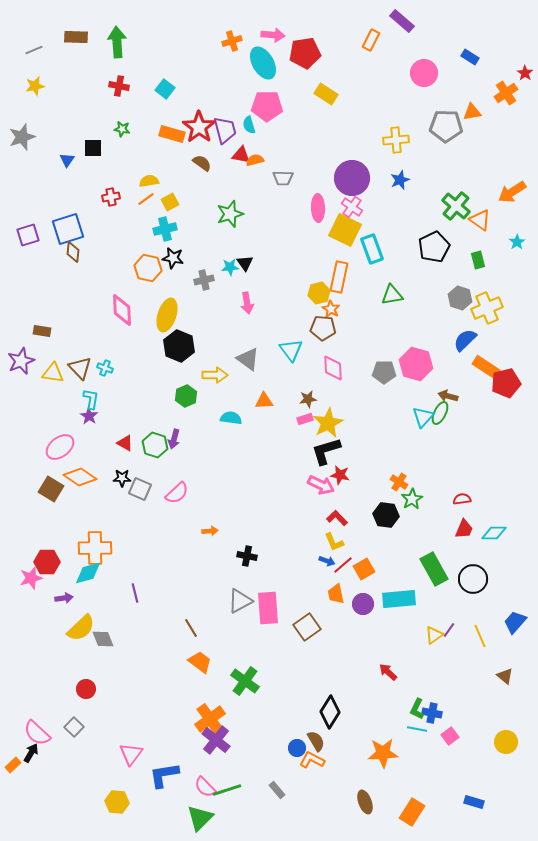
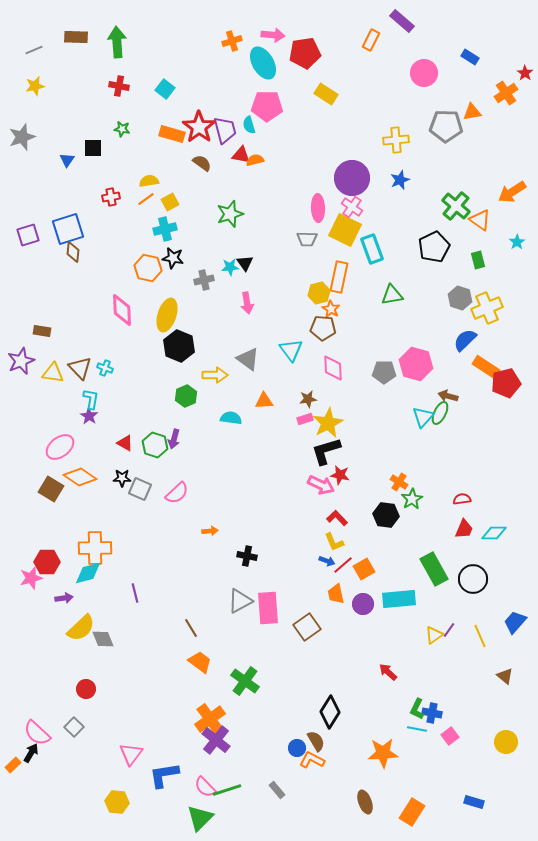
gray trapezoid at (283, 178): moved 24 px right, 61 px down
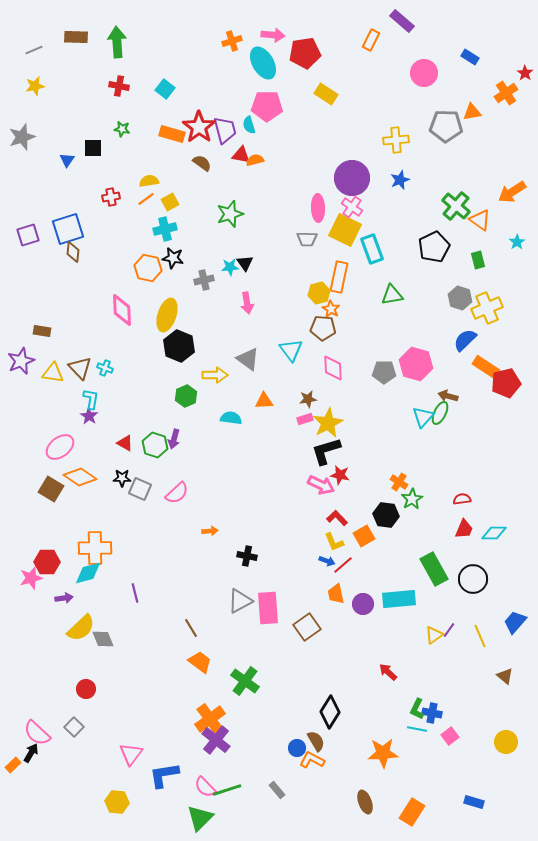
orange square at (364, 569): moved 33 px up
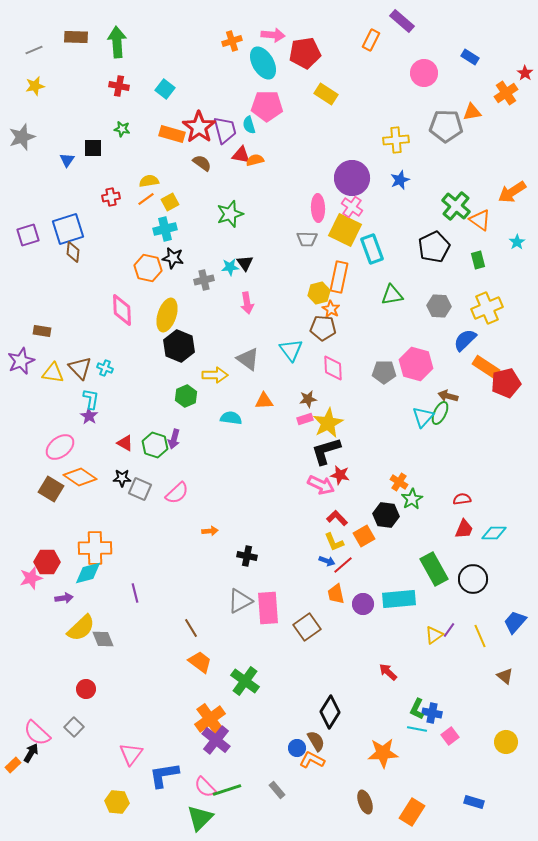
gray hexagon at (460, 298): moved 21 px left, 8 px down; rotated 15 degrees counterclockwise
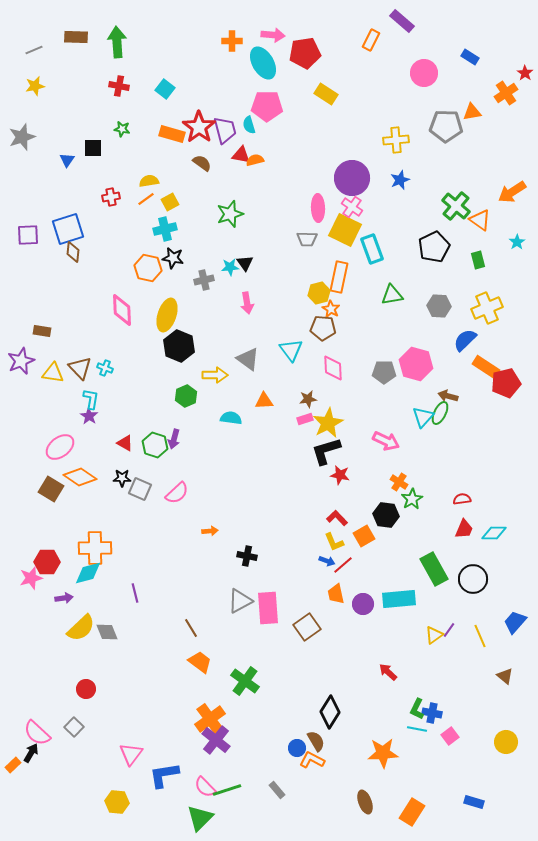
orange cross at (232, 41): rotated 18 degrees clockwise
purple square at (28, 235): rotated 15 degrees clockwise
pink arrow at (321, 485): moved 65 px right, 44 px up
gray diamond at (103, 639): moved 4 px right, 7 px up
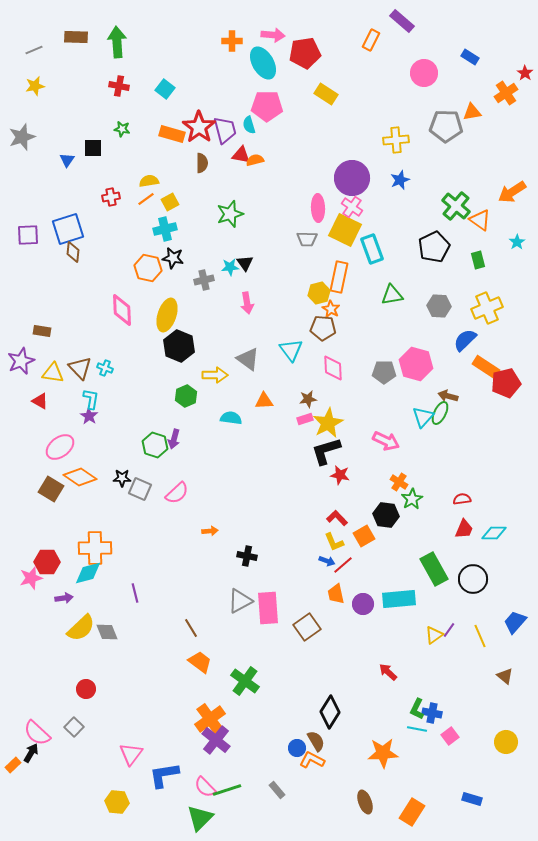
brown semicircle at (202, 163): rotated 54 degrees clockwise
red triangle at (125, 443): moved 85 px left, 42 px up
blue rectangle at (474, 802): moved 2 px left, 3 px up
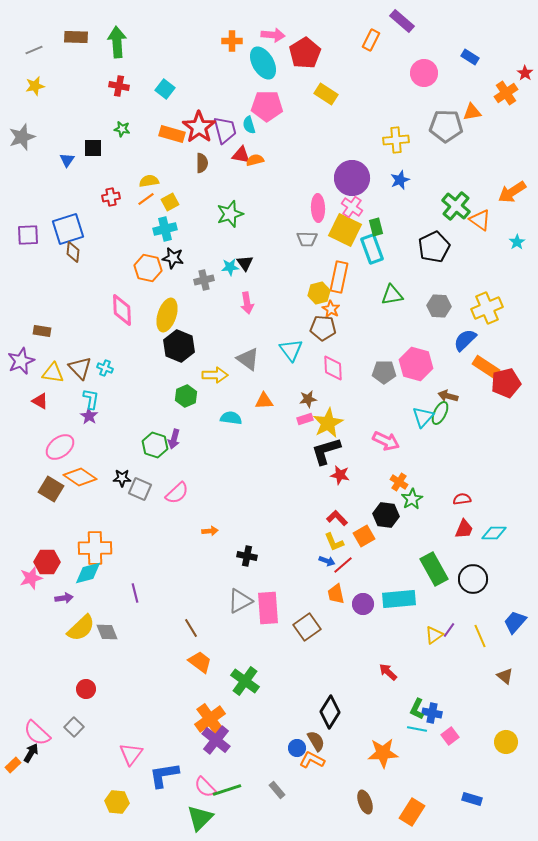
red pentagon at (305, 53): rotated 24 degrees counterclockwise
green rectangle at (478, 260): moved 102 px left, 33 px up
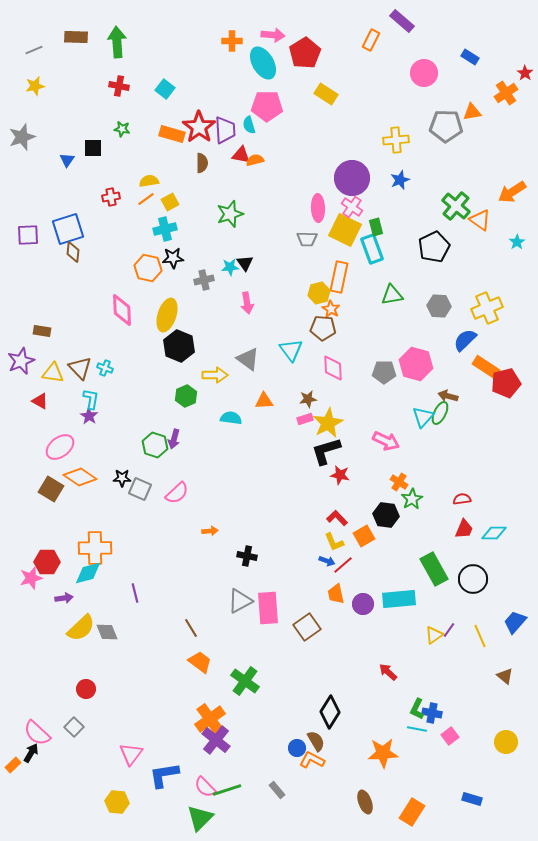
purple trapezoid at (225, 130): rotated 12 degrees clockwise
black star at (173, 258): rotated 15 degrees counterclockwise
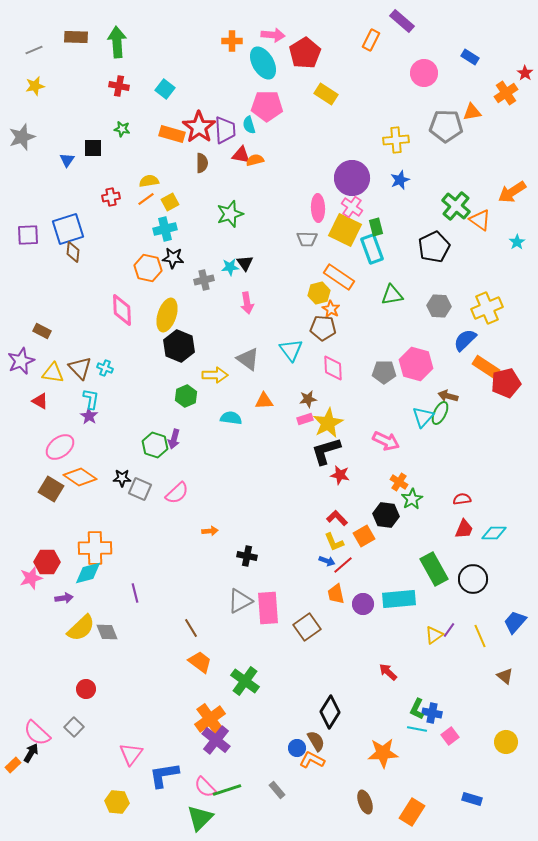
black star at (173, 258): rotated 10 degrees clockwise
orange rectangle at (339, 277): rotated 68 degrees counterclockwise
brown rectangle at (42, 331): rotated 18 degrees clockwise
